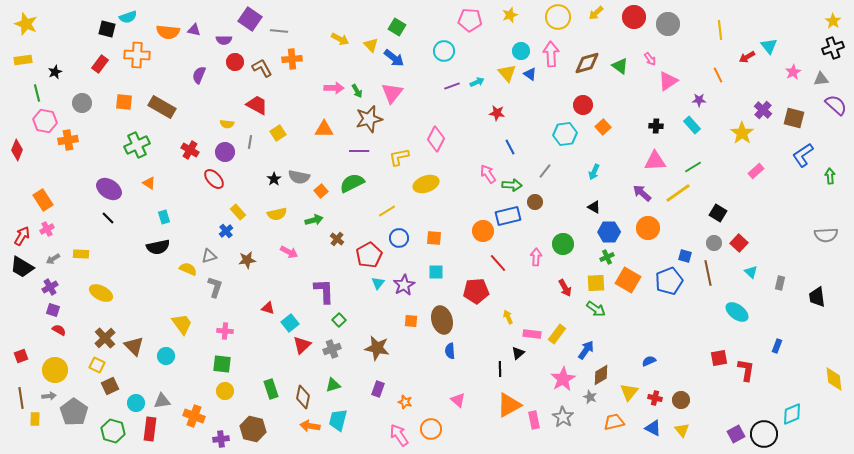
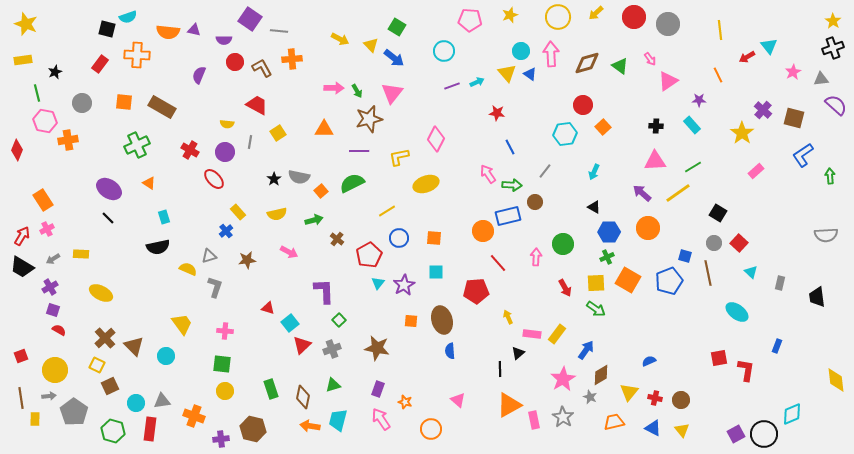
yellow diamond at (834, 379): moved 2 px right, 1 px down
pink arrow at (399, 435): moved 18 px left, 16 px up
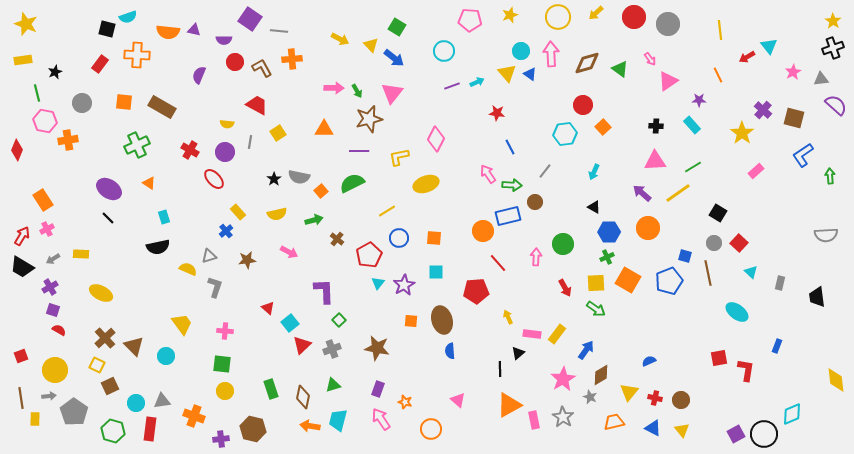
green triangle at (620, 66): moved 3 px down
red triangle at (268, 308): rotated 24 degrees clockwise
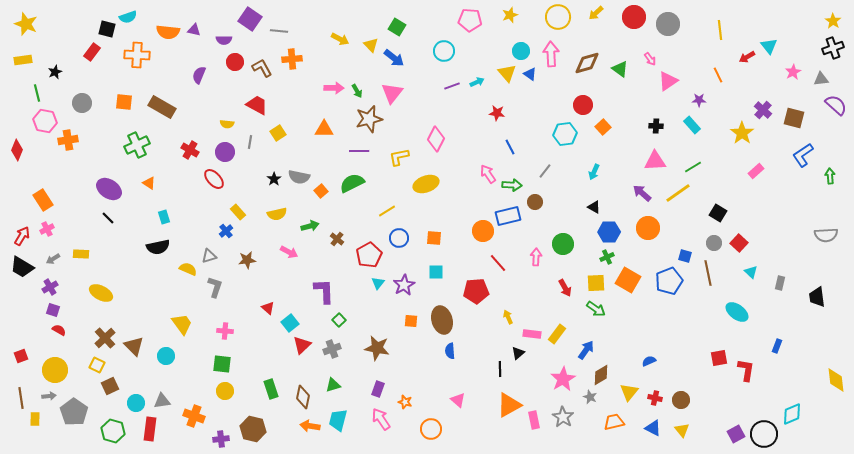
red rectangle at (100, 64): moved 8 px left, 12 px up
green arrow at (314, 220): moved 4 px left, 6 px down
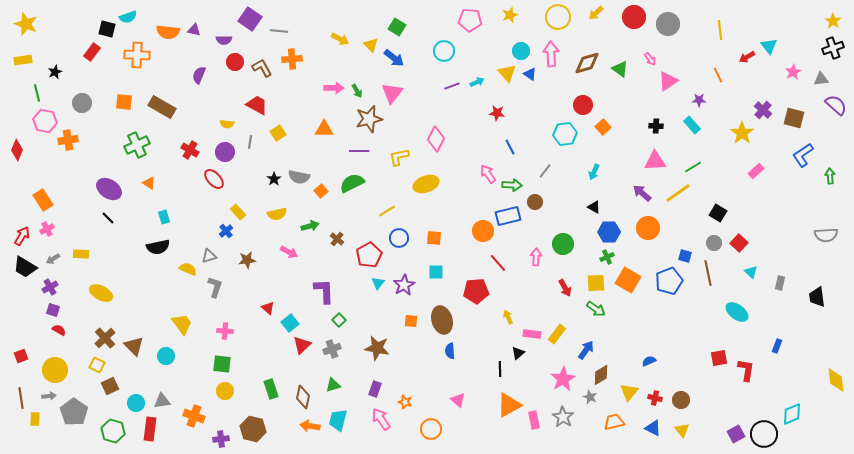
black trapezoid at (22, 267): moved 3 px right
purple rectangle at (378, 389): moved 3 px left
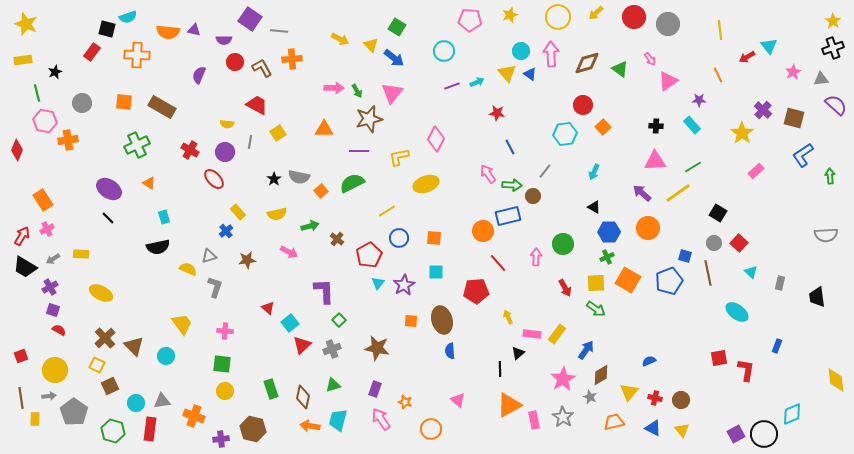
brown circle at (535, 202): moved 2 px left, 6 px up
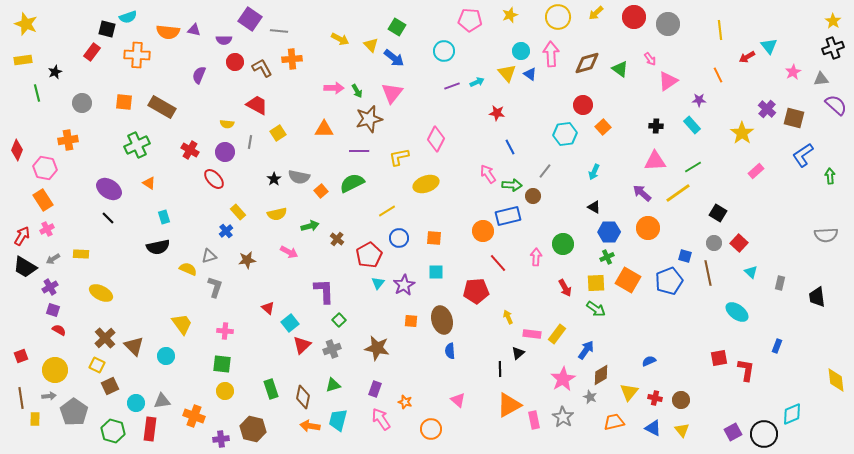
purple cross at (763, 110): moved 4 px right, 1 px up
pink hexagon at (45, 121): moved 47 px down
purple square at (736, 434): moved 3 px left, 2 px up
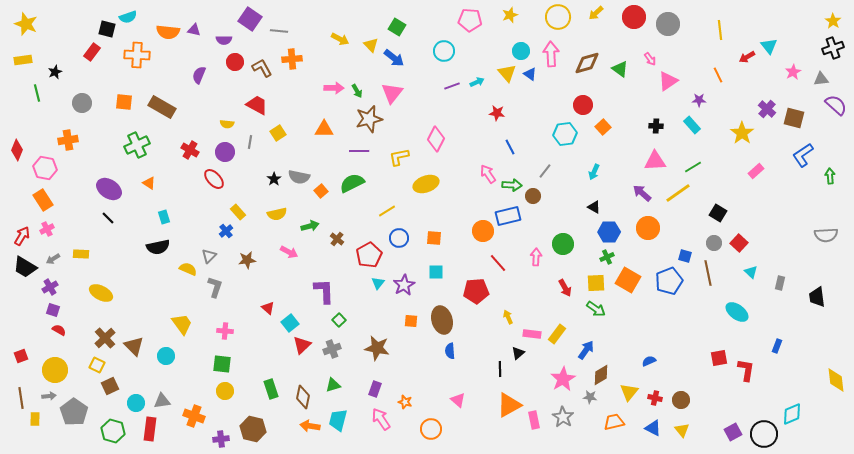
gray triangle at (209, 256): rotated 28 degrees counterclockwise
gray star at (590, 397): rotated 16 degrees counterclockwise
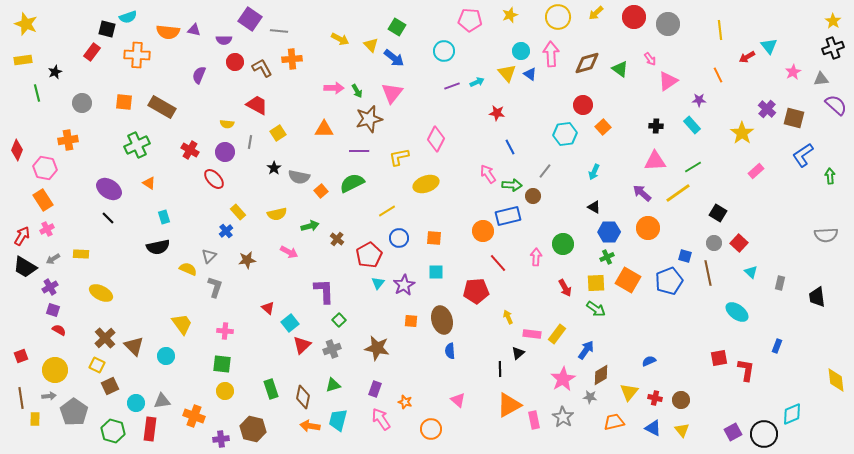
black star at (274, 179): moved 11 px up
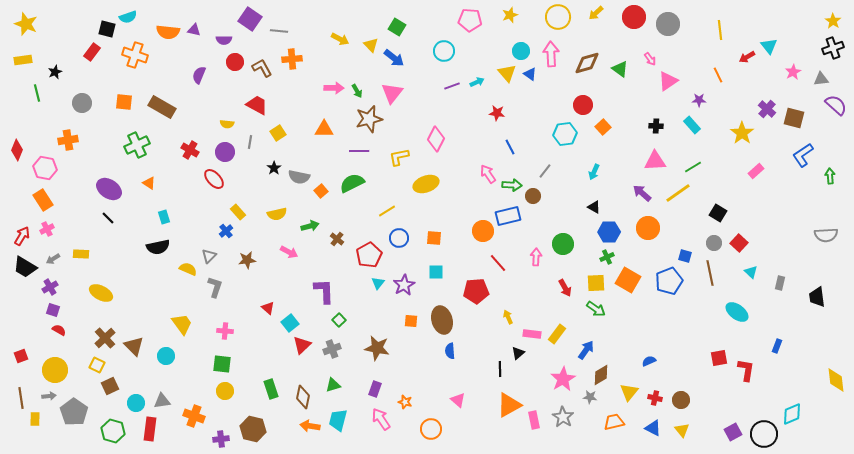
orange cross at (137, 55): moved 2 px left; rotated 15 degrees clockwise
brown line at (708, 273): moved 2 px right
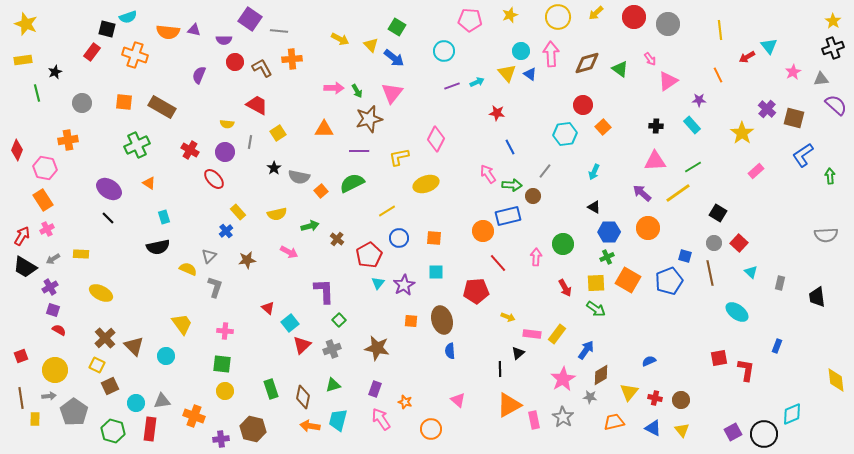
yellow arrow at (508, 317): rotated 136 degrees clockwise
